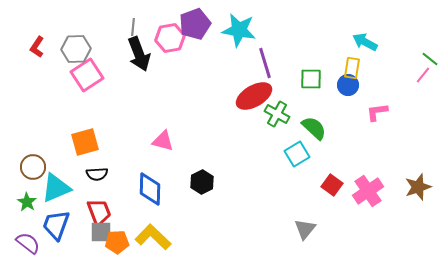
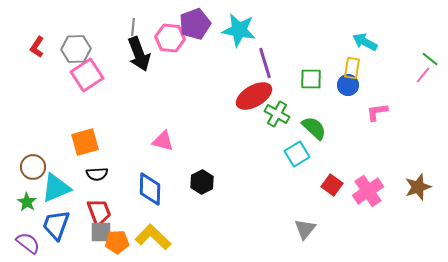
pink hexagon: rotated 16 degrees clockwise
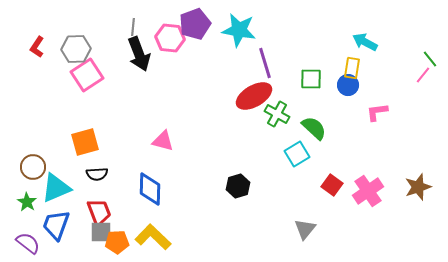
green line: rotated 12 degrees clockwise
black hexagon: moved 36 px right, 4 px down; rotated 10 degrees clockwise
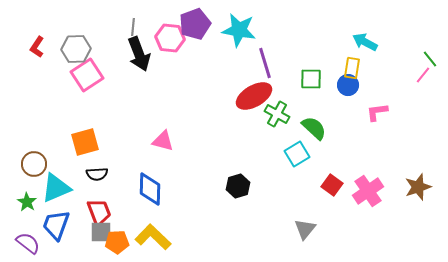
brown circle: moved 1 px right, 3 px up
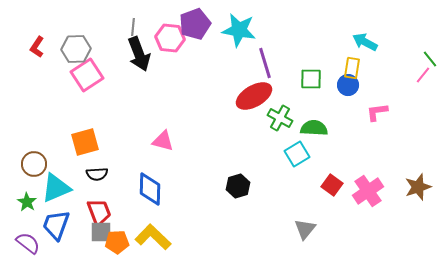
green cross: moved 3 px right, 4 px down
green semicircle: rotated 40 degrees counterclockwise
